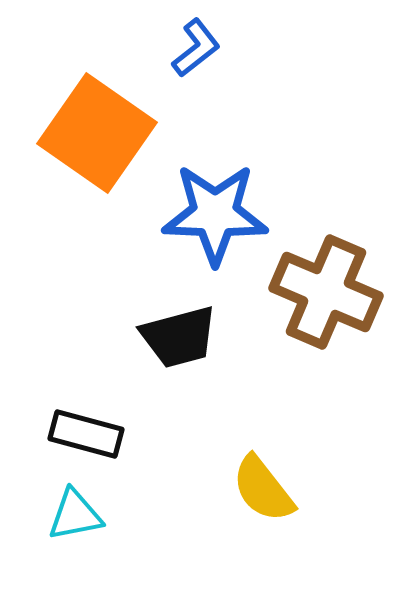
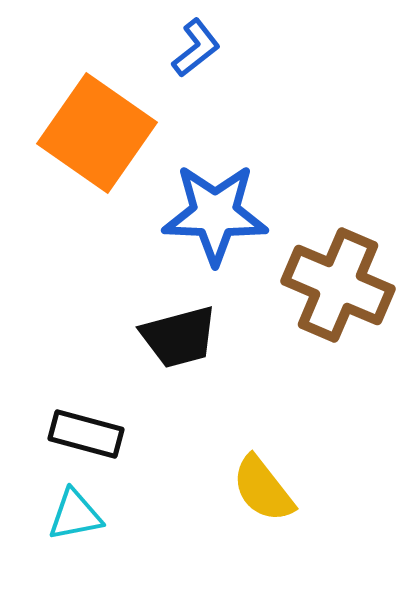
brown cross: moved 12 px right, 7 px up
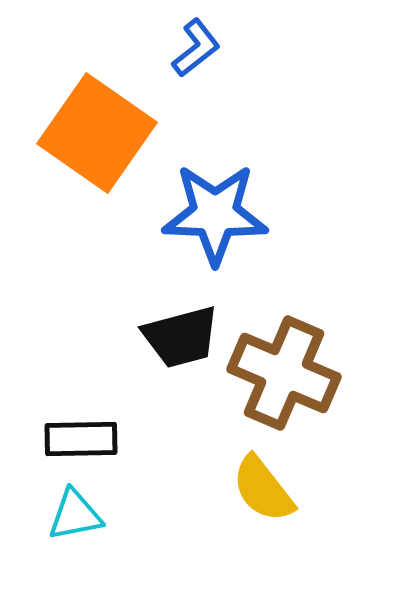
brown cross: moved 54 px left, 88 px down
black trapezoid: moved 2 px right
black rectangle: moved 5 px left, 5 px down; rotated 16 degrees counterclockwise
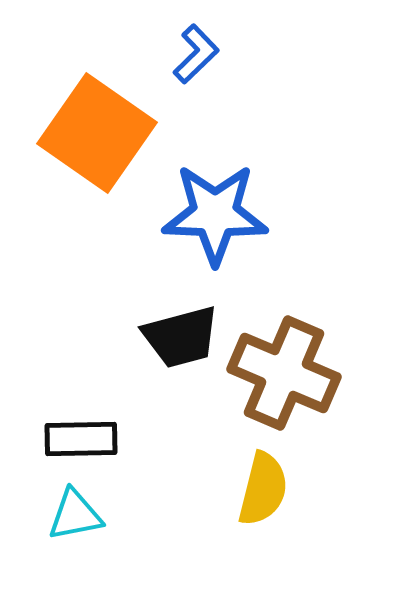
blue L-shape: moved 6 px down; rotated 6 degrees counterclockwise
yellow semicircle: rotated 128 degrees counterclockwise
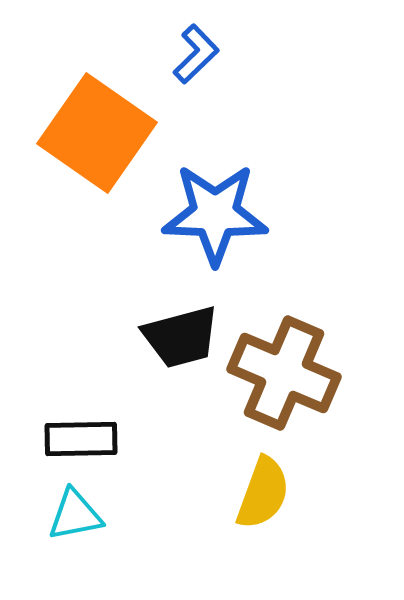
yellow semicircle: moved 4 px down; rotated 6 degrees clockwise
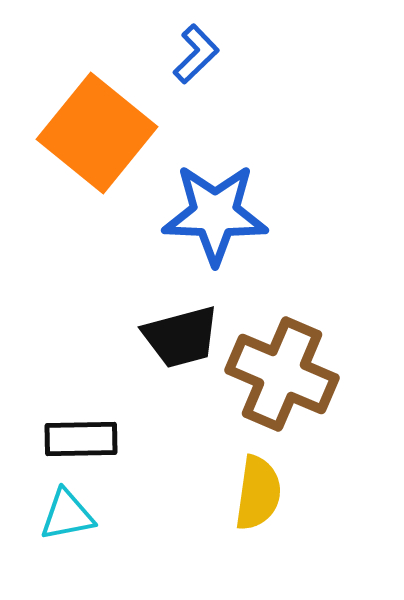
orange square: rotated 4 degrees clockwise
brown cross: moved 2 px left, 1 px down
yellow semicircle: moved 5 px left; rotated 12 degrees counterclockwise
cyan triangle: moved 8 px left
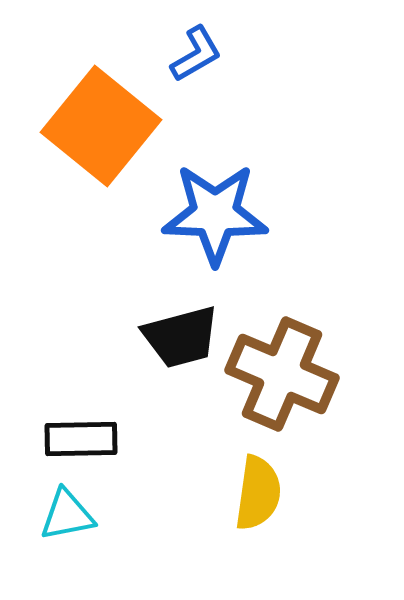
blue L-shape: rotated 14 degrees clockwise
orange square: moved 4 px right, 7 px up
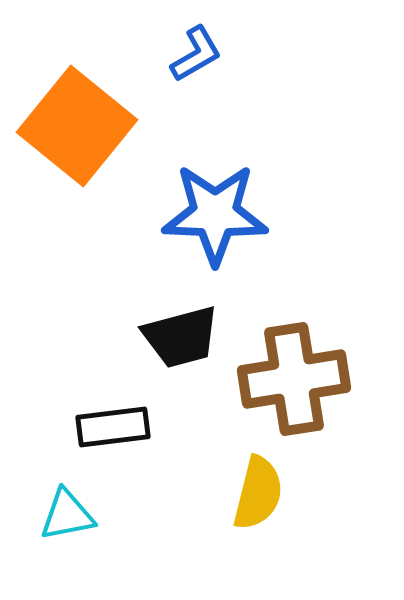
orange square: moved 24 px left
brown cross: moved 12 px right, 5 px down; rotated 32 degrees counterclockwise
black rectangle: moved 32 px right, 12 px up; rotated 6 degrees counterclockwise
yellow semicircle: rotated 6 degrees clockwise
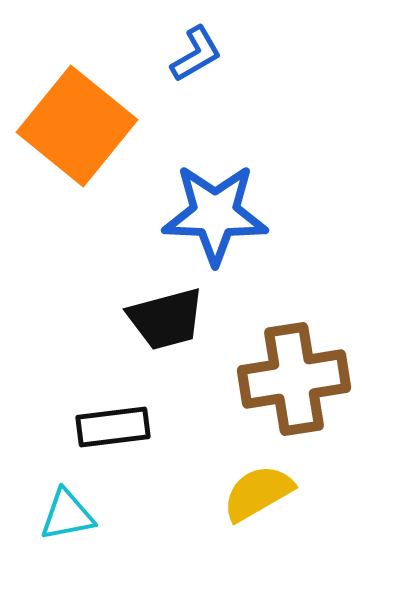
black trapezoid: moved 15 px left, 18 px up
yellow semicircle: rotated 134 degrees counterclockwise
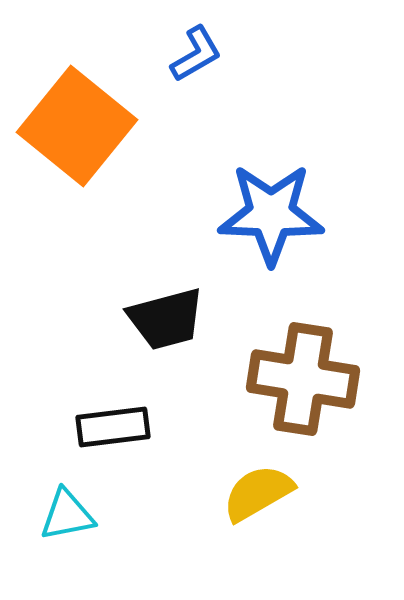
blue star: moved 56 px right
brown cross: moved 9 px right; rotated 18 degrees clockwise
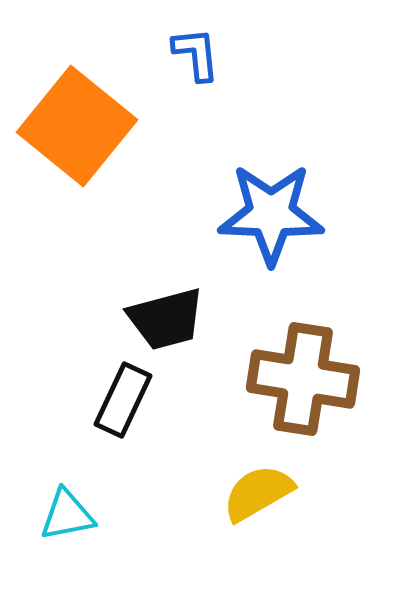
blue L-shape: rotated 66 degrees counterclockwise
black rectangle: moved 10 px right, 27 px up; rotated 58 degrees counterclockwise
